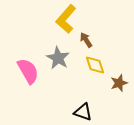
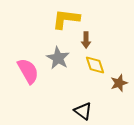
yellow L-shape: rotated 56 degrees clockwise
brown arrow: rotated 147 degrees counterclockwise
black triangle: moved 1 px up; rotated 18 degrees clockwise
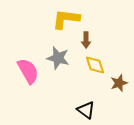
gray star: rotated 15 degrees counterclockwise
black triangle: moved 3 px right, 1 px up
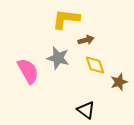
brown arrow: rotated 105 degrees counterclockwise
brown star: moved 1 px up
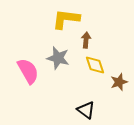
brown arrow: rotated 70 degrees counterclockwise
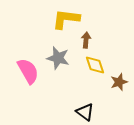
black triangle: moved 1 px left, 2 px down
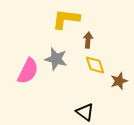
brown arrow: moved 2 px right
gray star: moved 2 px left, 1 px down
pink semicircle: rotated 56 degrees clockwise
brown star: moved 1 px up
